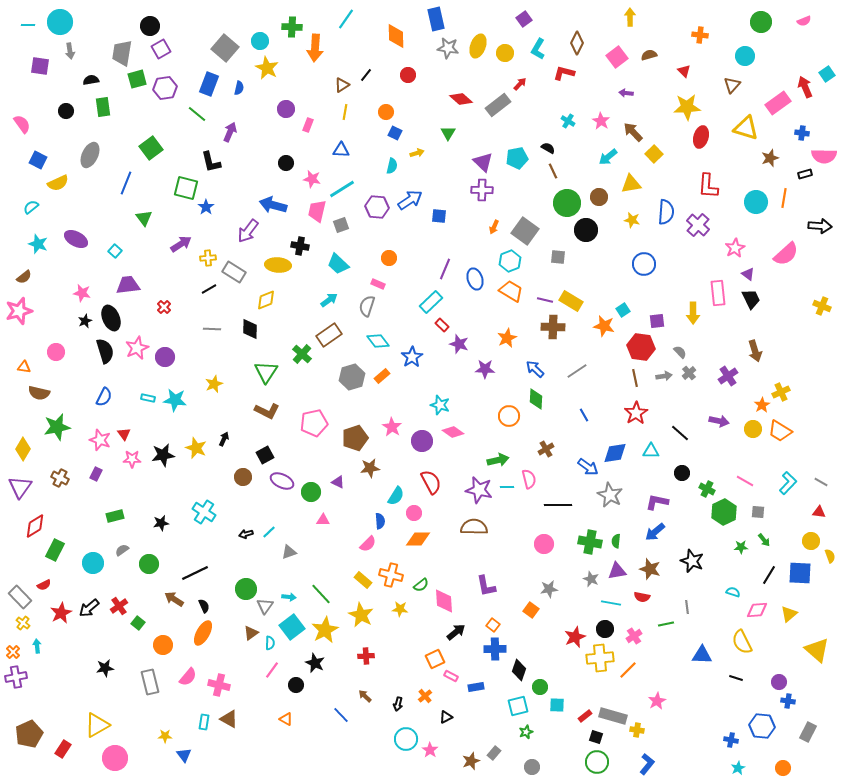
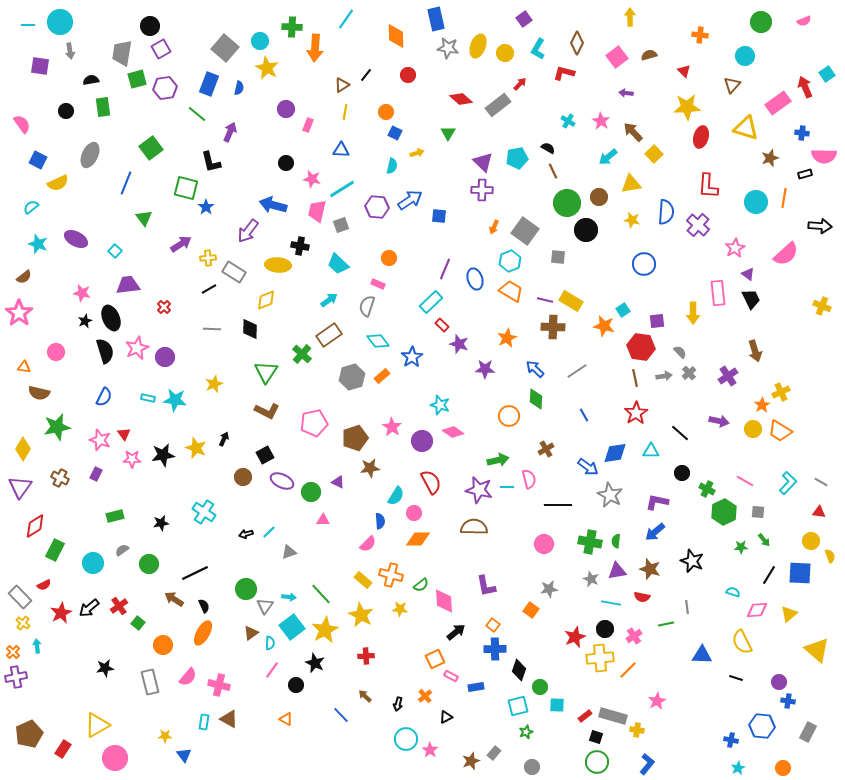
pink star at (19, 311): moved 2 px down; rotated 20 degrees counterclockwise
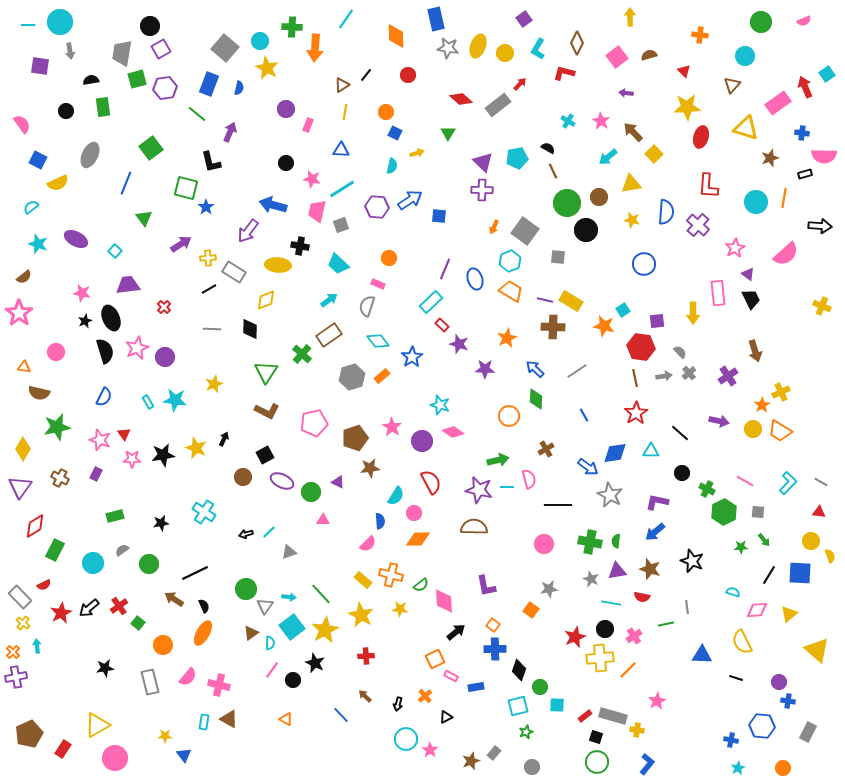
cyan rectangle at (148, 398): moved 4 px down; rotated 48 degrees clockwise
black circle at (296, 685): moved 3 px left, 5 px up
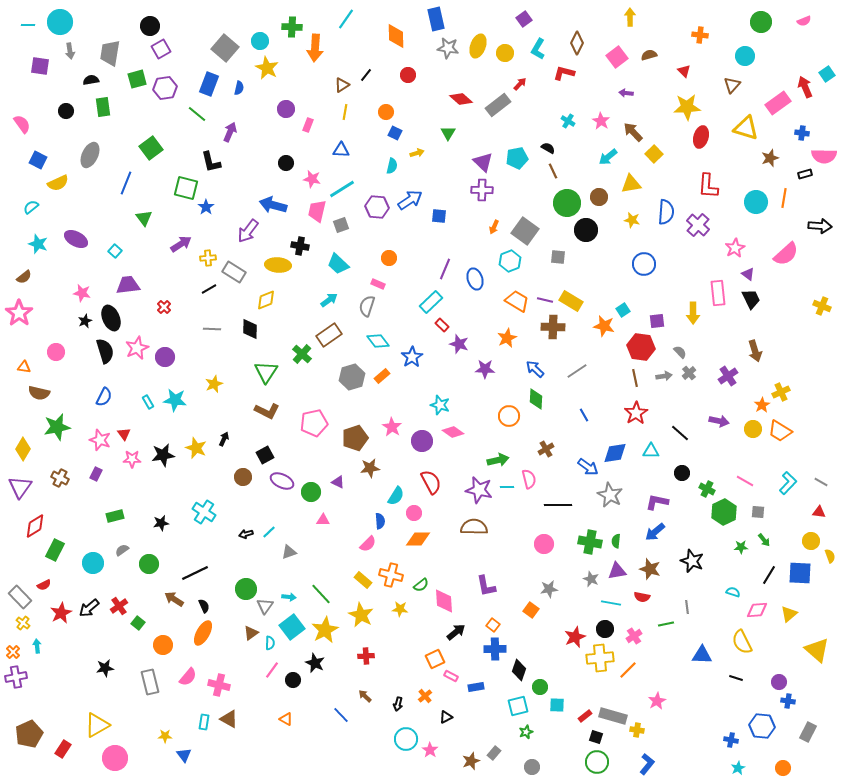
gray trapezoid at (122, 53): moved 12 px left
orange trapezoid at (511, 291): moved 6 px right, 10 px down
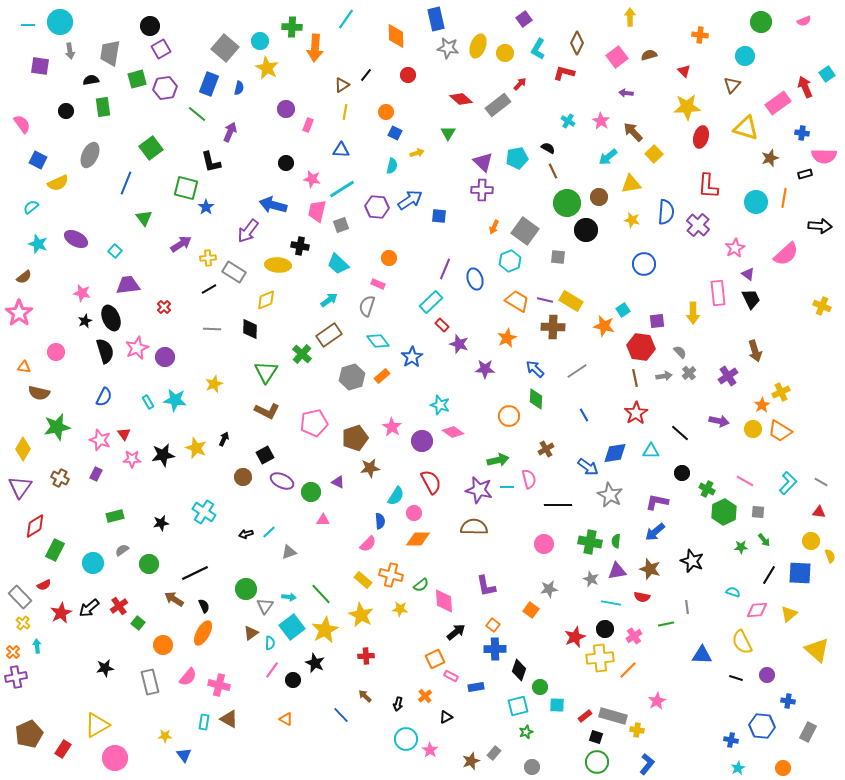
purple circle at (779, 682): moved 12 px left, 7 px up
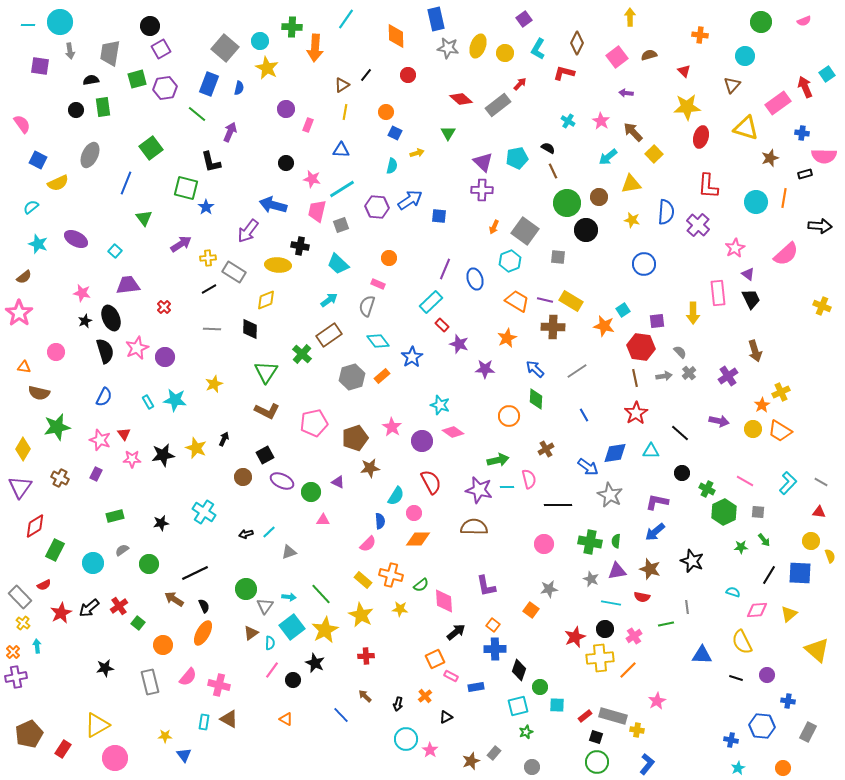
black circle at (66, 111): moved 10 px right, 1 px up
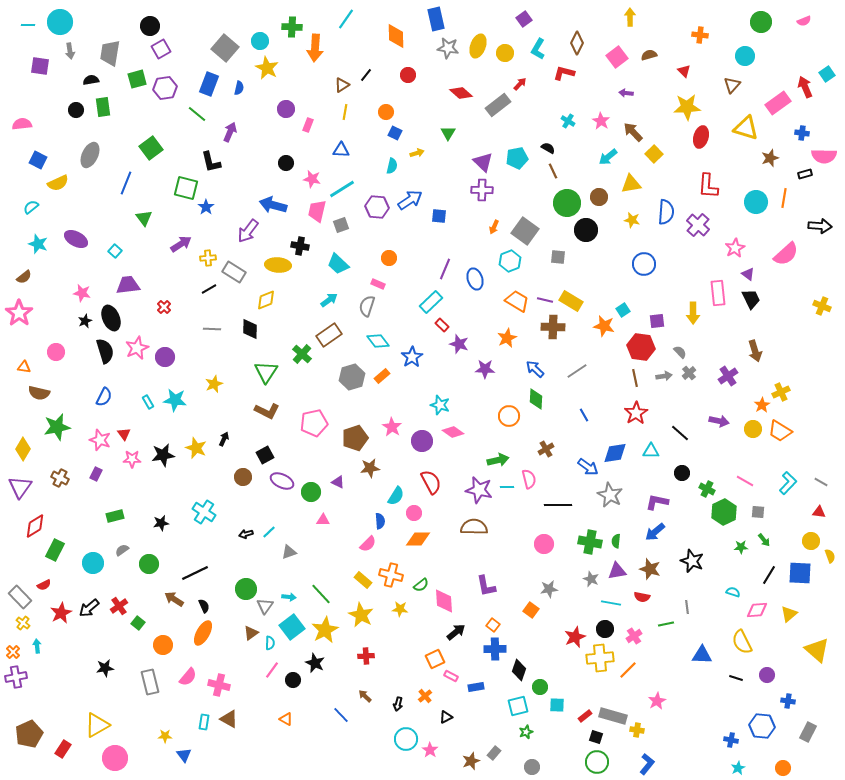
red diamond at (461, 99): moved 6 px up
pink semicircle at (22, 124): rotated 60 degrees counterclockwise
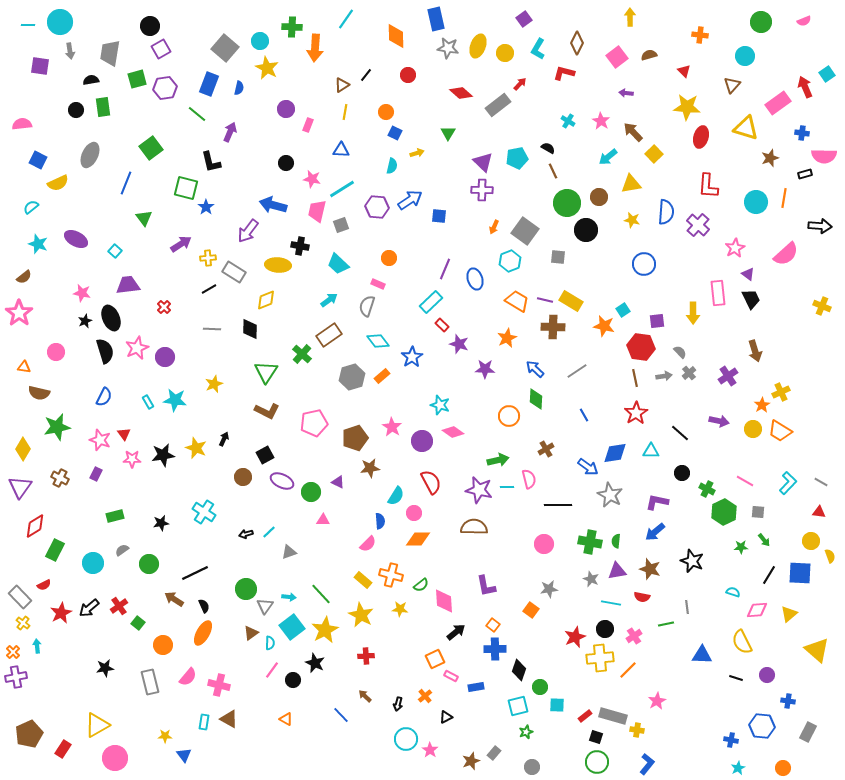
yellow star at (687, 107): rotated 8 degrees clockwise
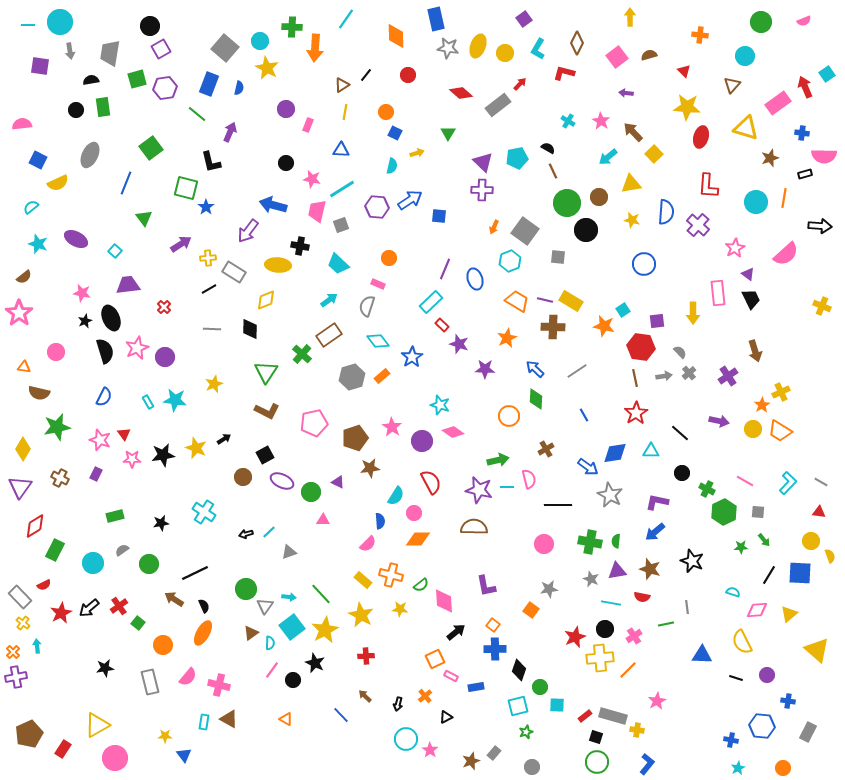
black arrow at (224, 439): rotated 32 degrees clockwise
